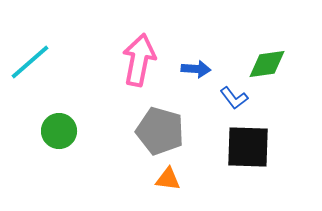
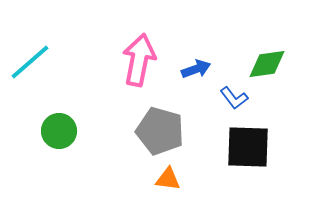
blue arrow: rotated 24 degrees counterclockwise
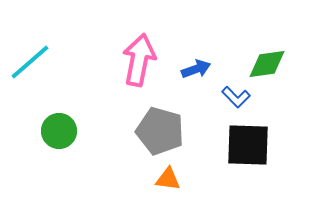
blue L-shape: moved 2 px right, 1 px up; rotated 8 degrees counterclockwise
black square: moved 2 px up
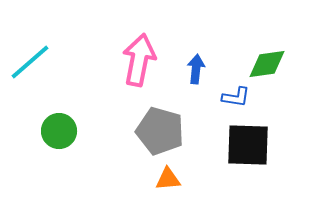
blue arrow: rotated 64 degrees counterclockwise
blue L-shape: rotated 36 degrees counterclockwise
orange triangle: rotated 12 degrees counterclockwise
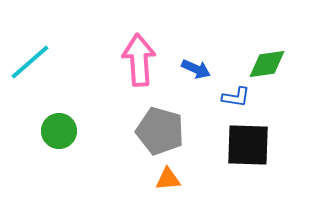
pink arrow: rotated 15 degrees counterclockwise
blue arrow: rotated 108 degrees clockwise
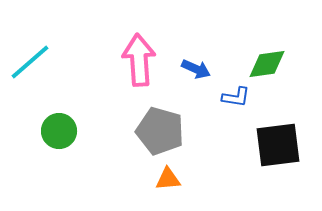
black square: moved 30 px right; rotated 9 degrees counterclockwise
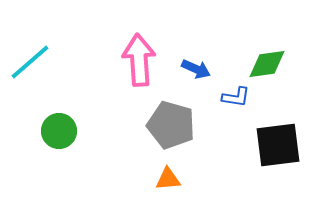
gray pentagon: moved 11 px right, 6 px up
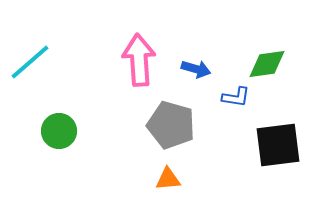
blue arrow: rotated 8 degrees counterclockwise
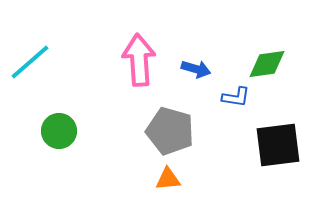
gray pentagon: moved 1 px left, 6 px down
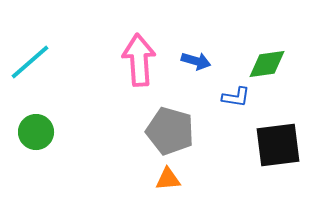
blue arrow: moved 8 px up
green circle: moved 23 px left, 1 px down
